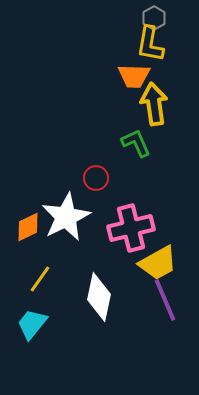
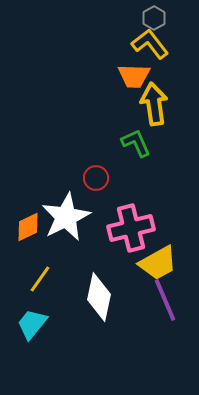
yellow L-shape: rotated 132 degrees clockwise
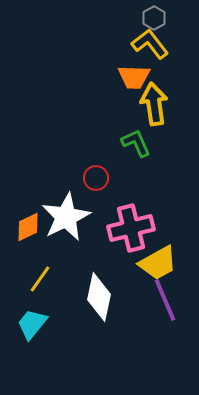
orange trapezoid: moved 1 px down
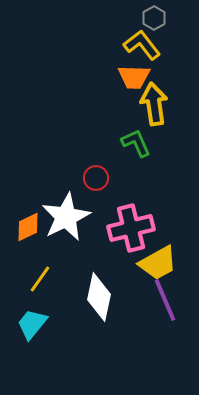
yellow L-shape: moved 8 px left, 1 px down
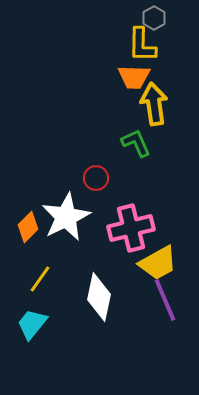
yellow L-shape: rotated 141 degrees counterclockwise
orange diamond: rotated 20 degrees counterclockwise
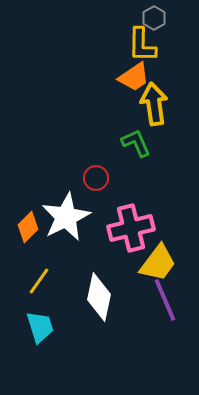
orange trapezoid: rotated 36 degrees counterclockwise
yellow trapezoid: rotated 24 degrees counterclockwise
yellow line: moved 1 px left, 2 px down
cyan trapezoid: moved 8 px right, 3 px down; rotated 124 degrees clockwise
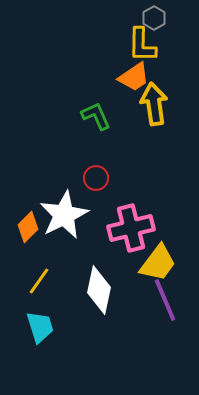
green L-shape: moved 40 px left, 27 px up
white star: moved 2 px left, 2 px up
white diamond: moved 7 px up
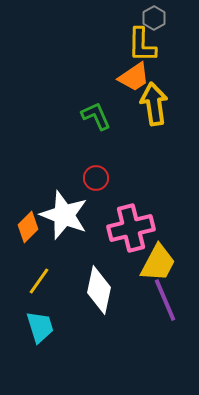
white star: rotated 24 degrees counterclockwise
yellow trapezoid: rotated 9 degrees counterclockwise
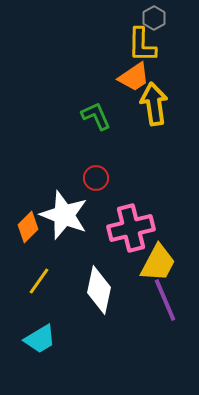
cyan trapezoid: moved 12 px down; rotated 76 degrees clockwise
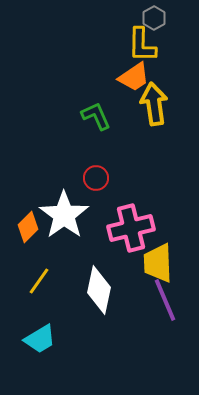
white star: rotated 15 degrees clockwise
yellow trapezoid: rotated 150 degrees clockwise
